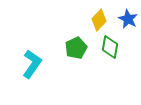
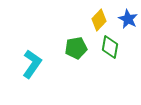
green pentagon: rotated 15 degrees clockwise
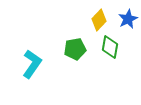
blue star: rotated 18 degrees clockwise
green pentagon: moved 1 px left, 1 px down
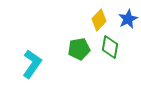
green pentagon: moved 4 px right
